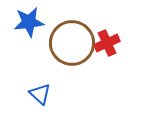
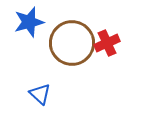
blue star: rotated 8 degrees counterclockwise
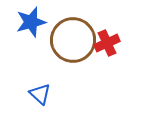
blue star: moved 2 px right
brown circle: moved 1 px right, 3 px up
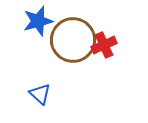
blue star: moved 7 px right, 1 px up
red cross: moved 3 px left, 2 px down
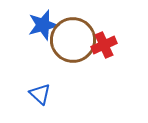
blue star: moved 5 px right, 4 px down
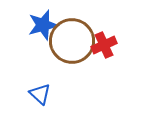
brown circle: moved 1 px left, 1 px down
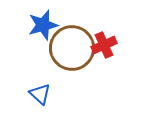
brown circle: moved 7 px down
